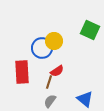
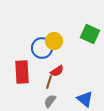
green square: moved 4 px down
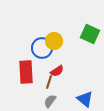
red rectangle: moved 4 px right
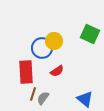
brown line: moved 16 px left, 12 px down
gray semicircle: moved 7 px left, 3 px up
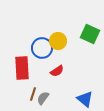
yellow circle: moved 4 px right
red rectangle: moved 4 px left, 4 px up
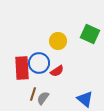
blue circle: moved 3 px left, 15 px down
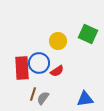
green square: moved 2 px left
blue triangle: rotated 48 degrees counterclockwise
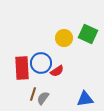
yellow circle: moved 6 px right, 3 px up
blue circle: moved 2 px right
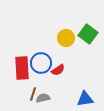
green square: rotated 12 degrees clockwise
yellow circle: moved 2 px right
red semicircle: moved 1 px right, 1 px up
gray semicircle: rotated 40 degrees clockwise
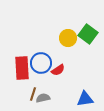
yellow circle: moved 2 px right
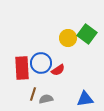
green square: moved 1 px left
gray semicircle: moved 3 px right, 1 px down
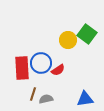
yellow circle: moved 2 px down
